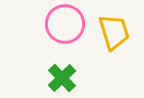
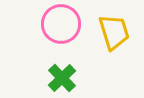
pink circle: moved 4 px left
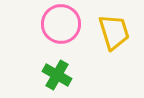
green cross: moved 5 px left, 3 px up; rotated 16 degrees counterclockwise
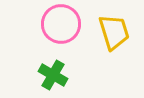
green cross: moved 4 px left
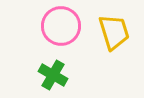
pink circle: moved 2 px down
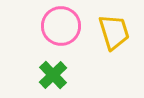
green cross: rotated 16 degrees clockwise
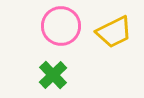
yellow trapezoid: rotated 81 degrees clockwise
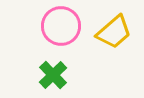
yellow trapezoid: rotated 15 degrees counterclockwise
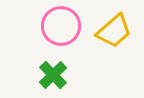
yellow trapezoid: moved 1 px up
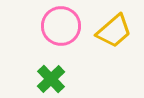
green cross: moved 2 px left, 4 px down
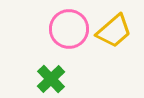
pink circle: moved 8 px right, 3 px down
